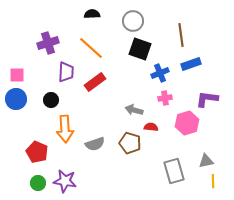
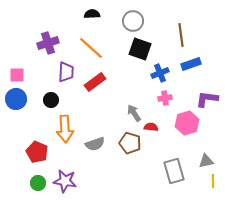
gray arrow: moved 3 px down; rotated 42 degrees clockwise
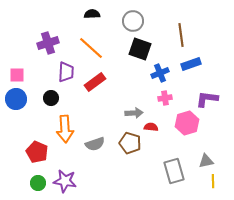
black circle: moved 2 px up
gray arrow: rotated 120 degrees clockwise
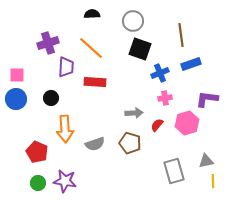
purple trapezoid: moved 5 px up
red rectangle: rotated 40 degrees clockwise
red semicircle: moved 6 px right, 2 px up; rotated 56 degrees counterclockwise
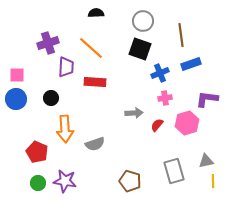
black semicircle: moved 4 px right, 1 px up
gray circle: moved 10 px right
brown pentagon: moved 38 px down
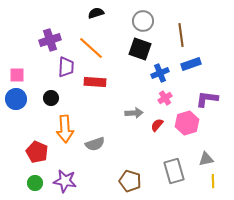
black semicircle: rotated 14 degrees counterclockwise
purple cross: moved 2 px right, 3 px up
pink cross: rotated 24 degrees counterclockwise
gray triangle: moved 2 px up
green circle: moved 3 px left
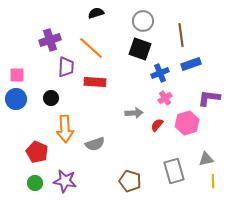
purple L-shape: moved 2 px right, 1 px up
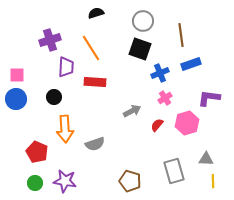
orange line: rotated 16 degrees clockwise
black circle: moved 3 px right, 1 px up
gray arrow: moved 2 px left, 2 px up; rotated 24 degrees counterclockwise
gray triangle: rotated 14 degrees clockwise
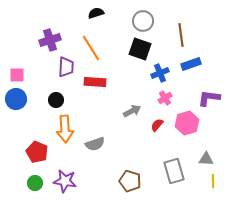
black circle: moved 2 px right, 3 px down
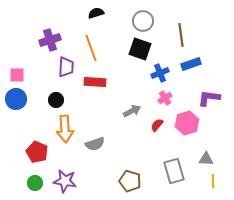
orange line: rotated 12 degrees clockwise
